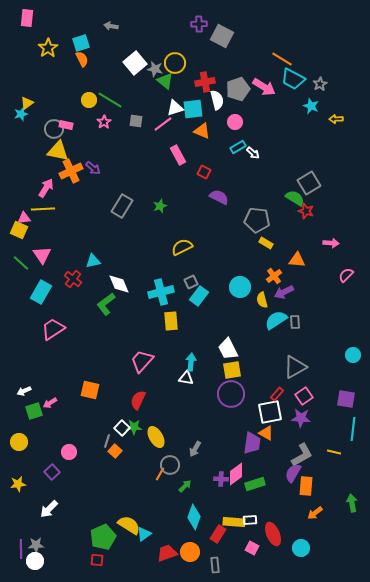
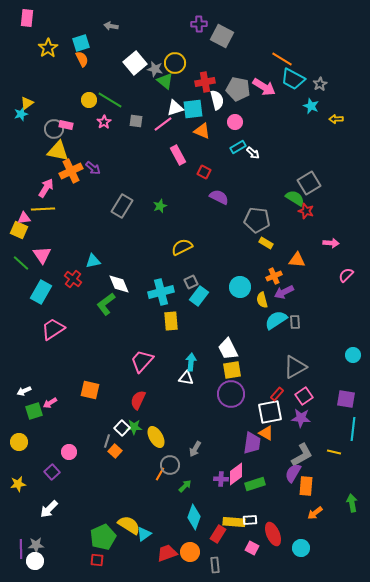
gray pentagon at (238, 89): rotated 30 degrees clockwise
orange cross at (274, 276): rotated 14 degrees clockwise
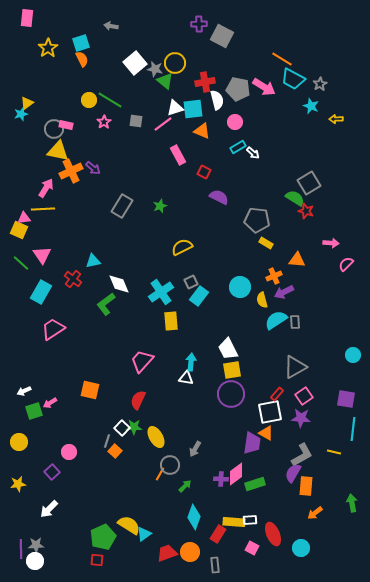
pink semicircle at (346, 275): moved 11 px up
cyan cross at (161, 292): rotated 20 degrees counterclockwise
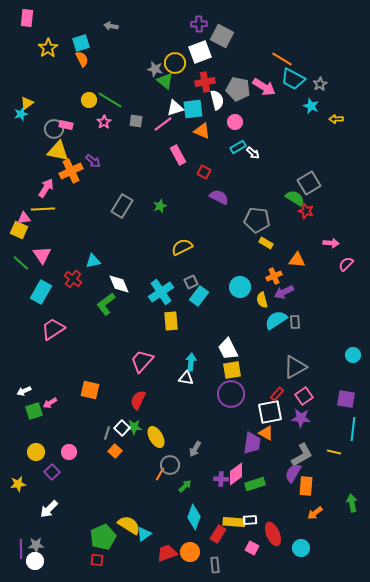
white square at (135, 63): moved 65 px right, 11 px up; rotated 20 degrees clockwise
purple arrow at (93, 168): moved 7 px up
gray line at (107, 441): moved 8 px up
yellow circle at (19, 442): moved 17 px right, 10 px down
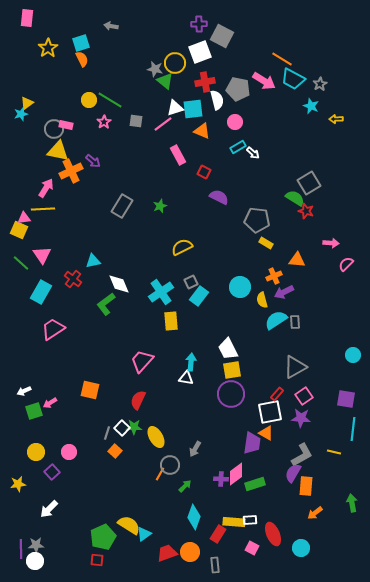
pink arrow at (264, 87): moved 6 px up
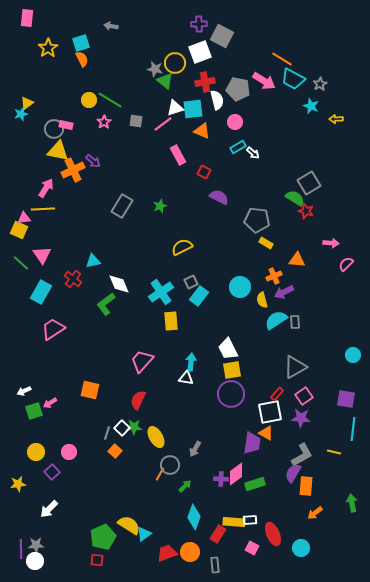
orange cross at (71, 171): moved 2 px right, 1 px up
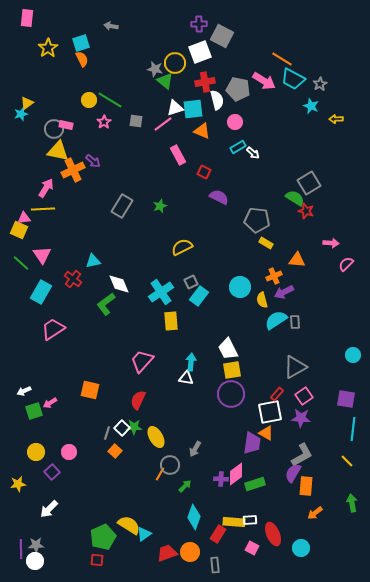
yellow line at (334, 452): moved 13 px right, 9 px down; rotated 32 degrees clockwise
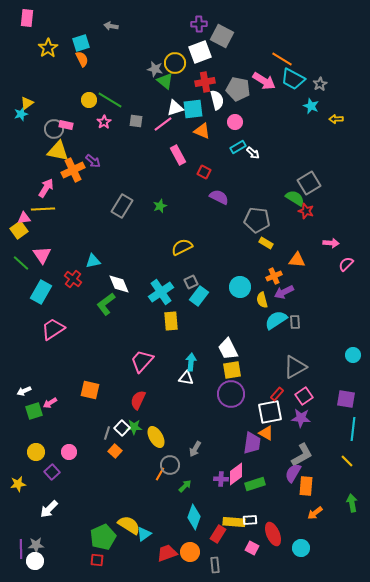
yellow square at (19, 230): rotated 30 degrees clockwise
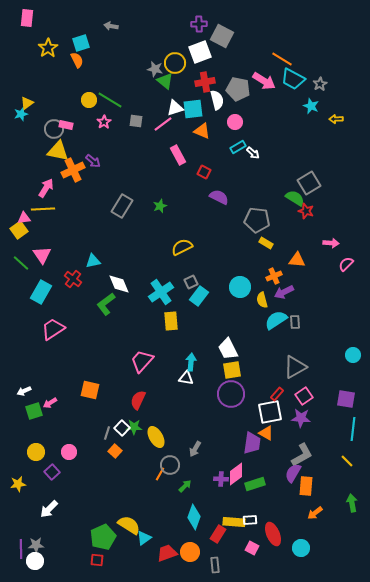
orange semicircle at (82, 59): moved 5 px left, 1 px down
cyan triangle at (144, 534): moved 4 px down
